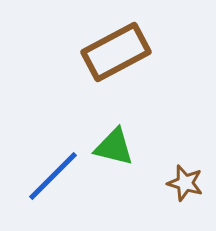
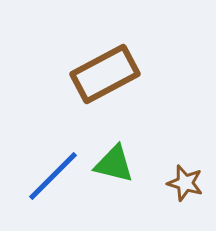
brown rectangle: moved 11 px left, 22 px down
green triangle: moved 17 px down
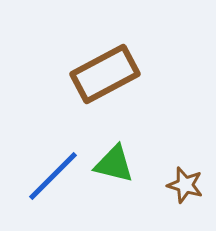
brown star: moved 2 px down
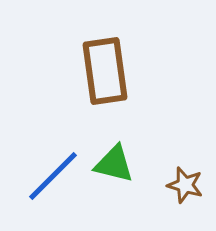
brown rectangle: moved 3 px up; rotated 70 degrees counterclockwise
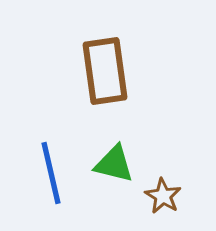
blue line: moved 2 px left, 3 px up; rotated 58 degrees counterclockwise
brown star: moved 22 px left, 11 px down; rotated 15 degrees clockwise
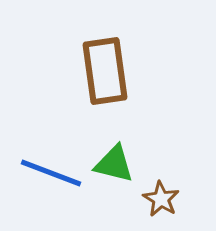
blue line: rotated 56 degrees counterclockwise
brown star: moved 2 px left, 3 px down
